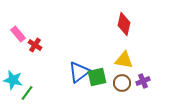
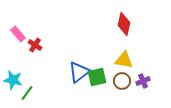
brown circle: moved 2 px up
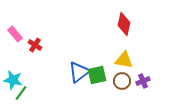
pink rectangle: moved 3 px left
green square: moved 2 px up
green line: moved 6 px left
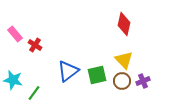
yellow triangle: rotated 36 degrees clockwise
blue triangle: moved 11 px left, 1 px up
green line: moved 13 px right
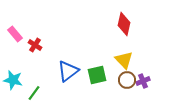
brown circle: moved 5 px right, 1 px up
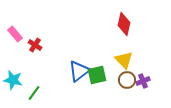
blue triangle: moved 11 px right
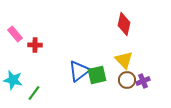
red cross: rotated 32 degrees counterclockwise
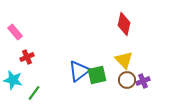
pink rectangle: moved 2 px up
red cross: moved 8 px left, 12 px down; rotated 24 degrees counterclockwise
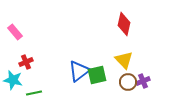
red cross: moved 1 px left, 5 px down
brown circle: moved 1 px right, 2 px down
green line: rotated 42 degrees clockwise
